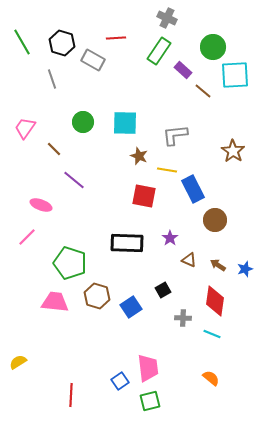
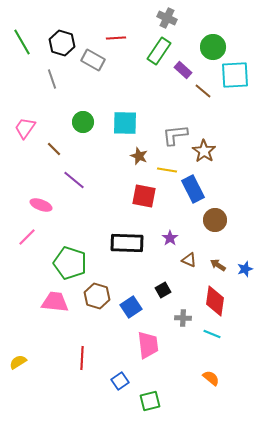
brown star at (233, 151): moved 29 px left
pink trapezoid at (148, 368): moved 23 px up
red line at (71, 395): moved 11 px right, 37 px up
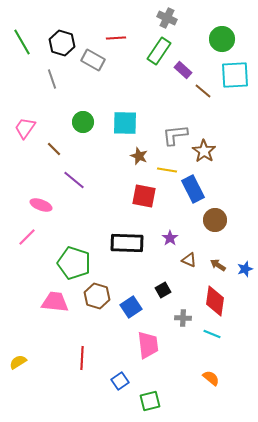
green circle at (213, 47): moved 9 px right, 8 px up
green pentagon at (70, 263): moved 4 px right
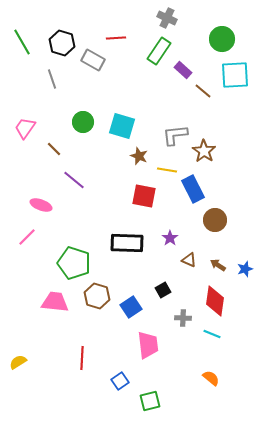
cyan square at (125, 123): moved 3 px left, 3 px down; rotated 16 degrees clockwise
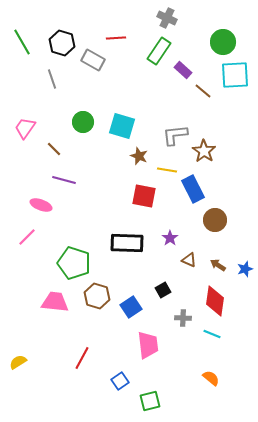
green circle at (222, 39): moved 1 px right, 3 px down
purple line at (74, 180): moved 10 px left; rotated 25 degrees counterclockwise
red line at (82, 358): rotated 25 degrees clockwise
